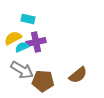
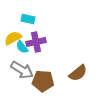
cyan semicircle: rotated 104 degrees counterclockwise
brown semicircle: moved 2 px up
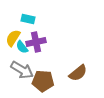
yellow semicircle: rotated 30 degrees counterclockwise
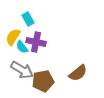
cyan rectangle: rotated 48 degrees clockwise
yellow semicircle: moved 1 px up
purple cross: rotated 24 degrees clockwise
brown pentagon: rotated 15 degrees counterclockwise
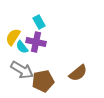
cyan rectangle: moved 11 px right, 3 px down
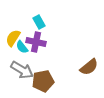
yellow semicircle: moved 1 px down
brown semicircle: moved 11 px right, 6 px up
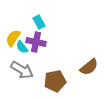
brown pentagon: moved 12 px right
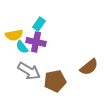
cyan rectangle: moved 2 px down; rotated 64 degrees clockwise
yellow semicircle: moved 1 px right, 3 px up; rotated 132 degrees counterclockwise
gray arrow: moved 7 px right, 1 px down
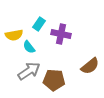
purple cross: moved 25 px right, 8 px up
cyan semicircle: moved 7 px right
brown semicircle: moved 1 px right, 1 px up
gray arrow: rotated 65 degrees counterclockwise
brown pentagon: moved 1 px left, 1 px up; rotated 15 degrees clockwise
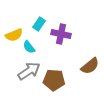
yellow semicircle: rotated 12 degrees counterclockwise
